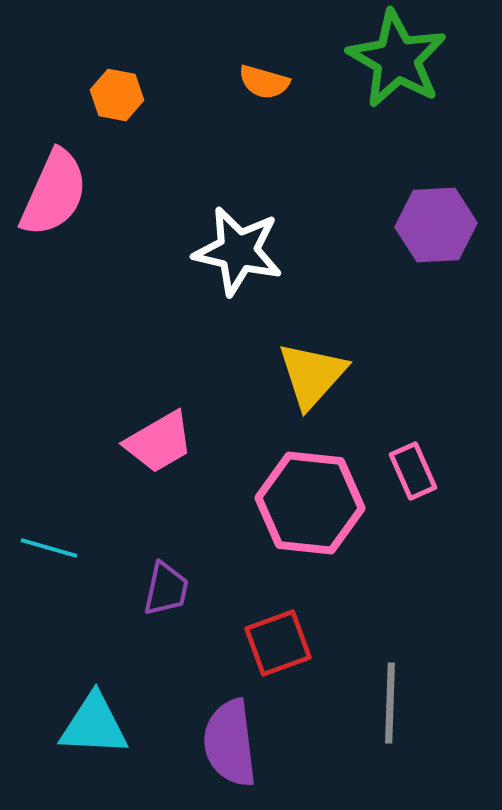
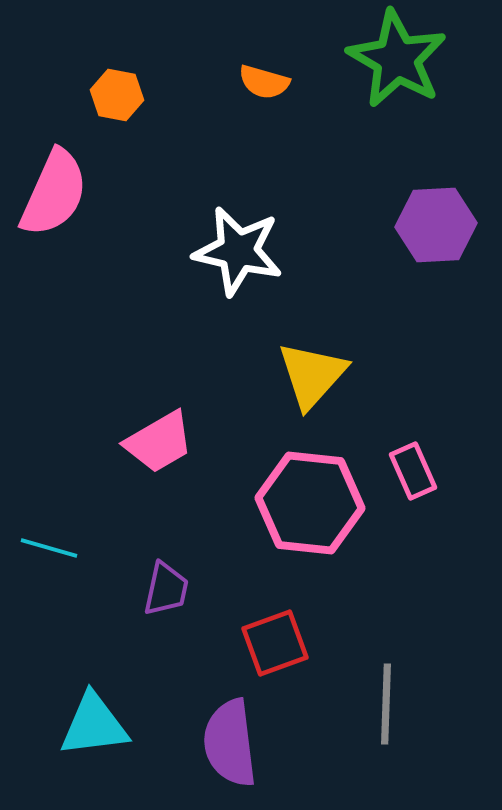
red square: moved 3 px left
gray line: moved 4 px left, 1 px down
cyan triangle: rotated 10 degrees counterclockwise
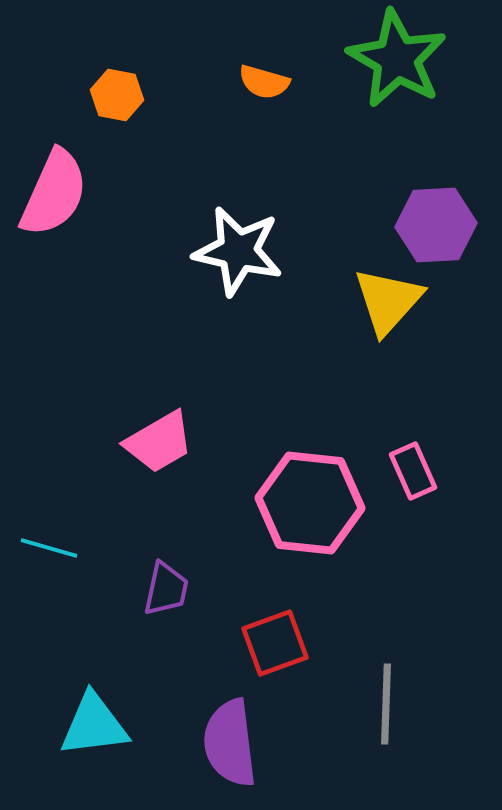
yellow triangle: moved 76 px right, 74 px up
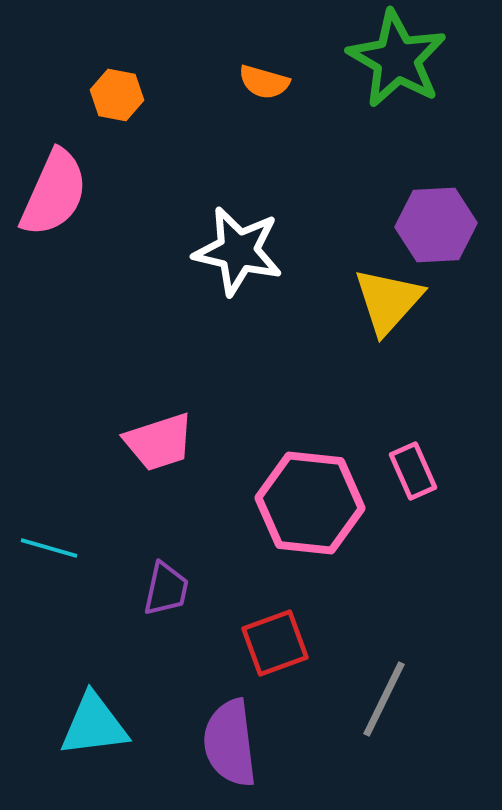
pink trapezoid: rotated 12 degrees clockwise
gray line: moved 2 px left, 5 px up; rotated 24 degrees clockwise
